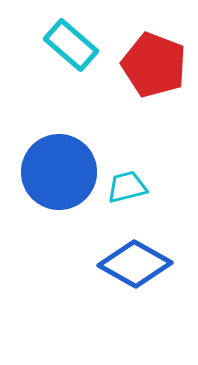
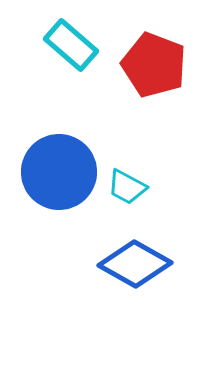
cyan trapezoid: rotated 138 degrees counterclockwise
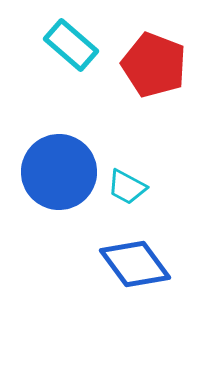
blue diamond: rotated 24 degrees clockwise
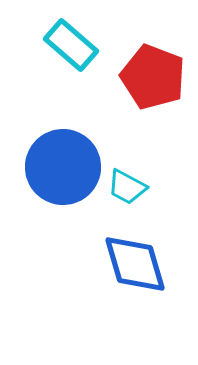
red pentagon: moved 1 px left, 12 px down
blue circle: moved 4 px right, 5 px up
blue diamond: rotated 20 degrees clockwise
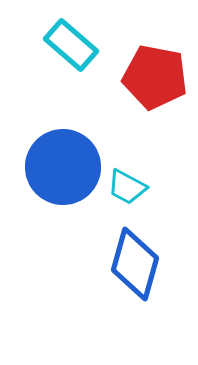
red pentagon: moved 2 px right; rotated 10 degrees counterclockwise
blue diamond: rotated 32 degrees clockwise
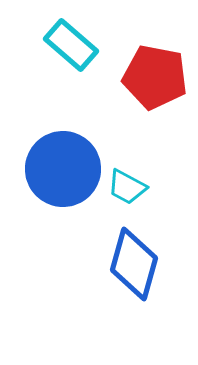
blue circle: moved 2 px down
blue diamond: moved 1 px left
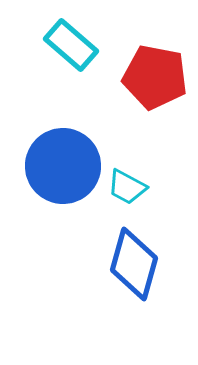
blue circle: moved 3 px up
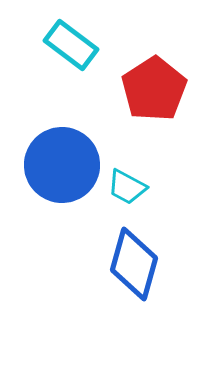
cyan rectangle: rotated 4 degrees counterclockwise
red pentagon: moved 1 px left, 12 px down; rotated 28 degrees clockwise
blue circle: moved 1 px left, 1 px up
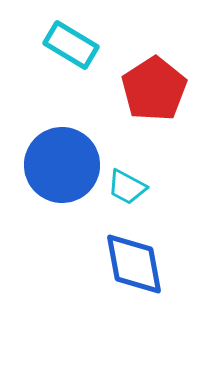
cyan rectangle: rotated 6 degrees counterclockwise
blue diamond: rotated 26 degrees counterclockwise
